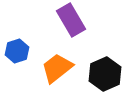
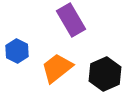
blue hexagon: rotated 15 degrees counterclockwise
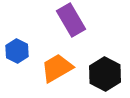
orange trapezoid: rotated 8 degrees clockwise
black hexagon: rotated 8 degrees counterclockwise
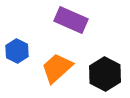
purple rectangle: rotated 36 degrees counterclockwise
orange trapezoid: rotated 12 degrees counterclockwise
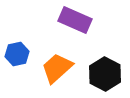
purple rectangle: moved 4 px right
blue hexagon: moved 3 px down; rotated 20 degrees clockwise
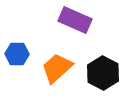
blue hexagon: rotated 15 degrees clockwise
black hexagon: moved 2 px left, 1 px up
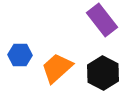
purple rectangle: moved 27 px right; rotated 28 degrees clockwise
blue hexagon: moved 3 px right, 1 px down
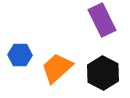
purple rectangle: rotated 12 degrees clockwise
